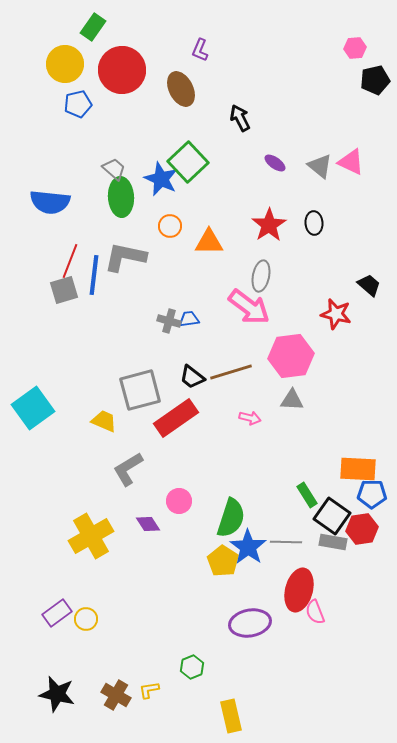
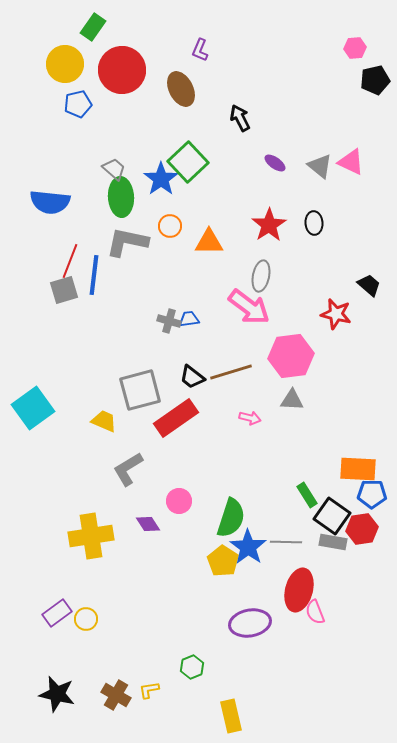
blue star at (161, 179): rotated 12 degrees clockwise
gray L-shape at (125, 257): moved 2 px right, 15 px up
yellow cross at (91, 536): rotated 21 degrees clockwise
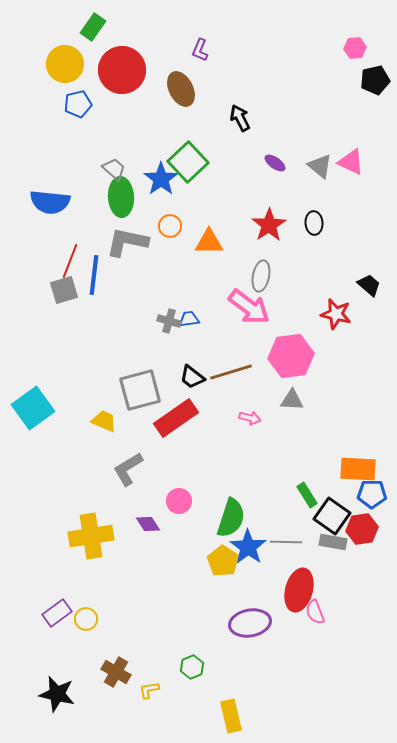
brown cross at (116, 695): moved 23 px up
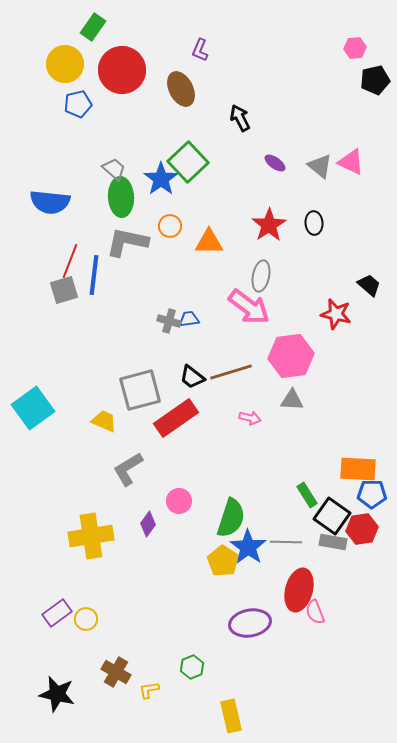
purple diamond at (148, 524): rotated 70 degrees clockwise
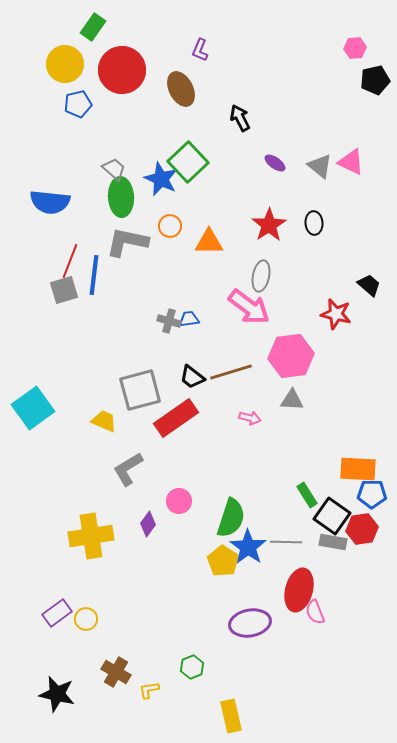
blue star at (161, 179): rotated 12 degrees counterclockwise
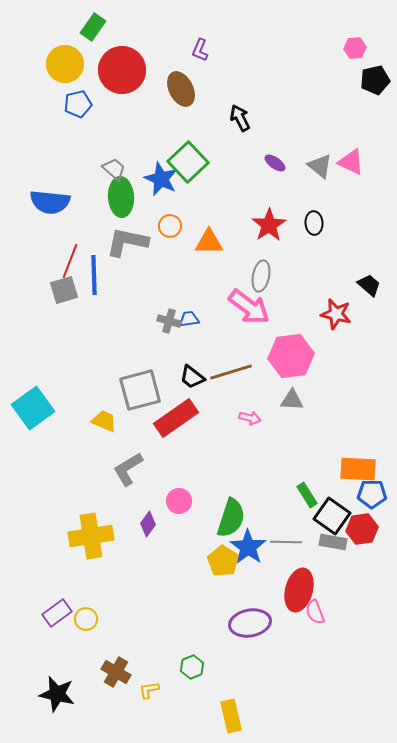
blue line at (94, 275): rotated 9 degrees counterclockwise
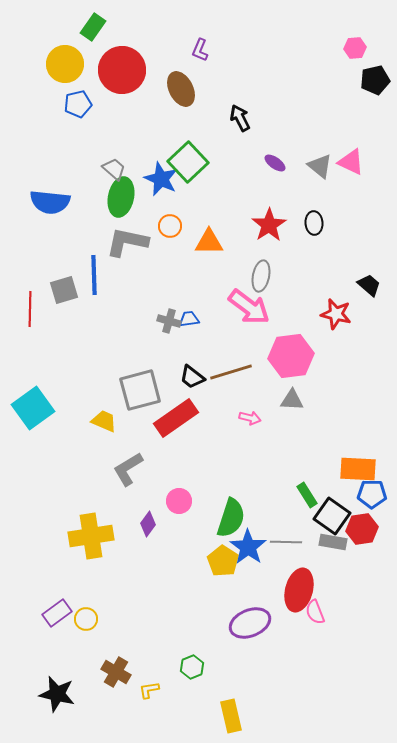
green ellipse at (121, 197): rotated 15 degrees clockwise
red line at (70, 261): moved 40 px left, 48 px down; rotated 20 degrees counterclockwise
purple ellipse at (250, 623): rotated 12 degrees counterclockwise
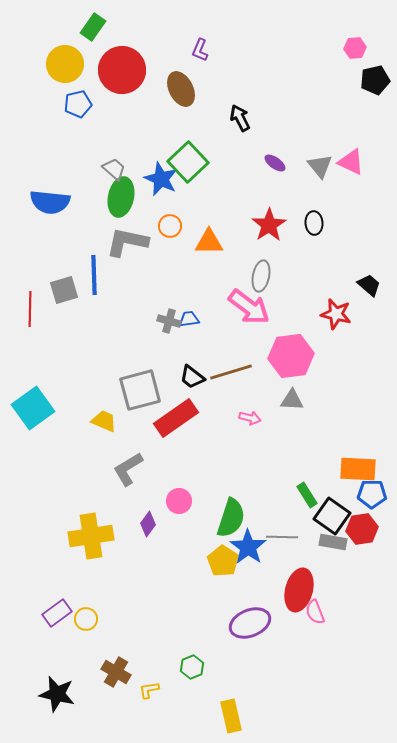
gray triangle at (320, 166): rotated 12 degrees clockwise
gray line at (286, 542): moved 4 px left, 5 px up
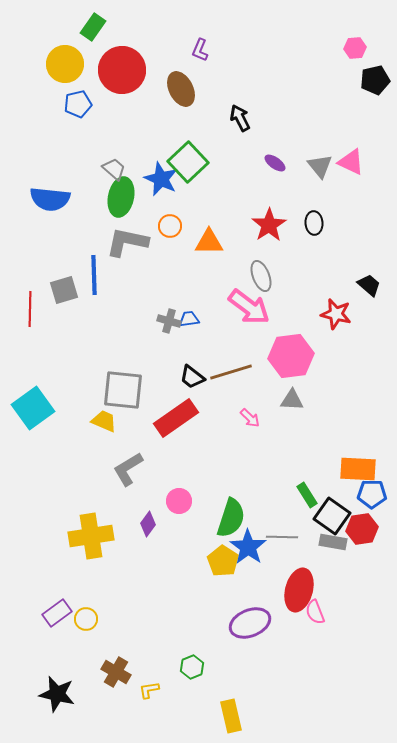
blue semicircle at (50, 202): moved 3 px up
gray ellipse at (261, 276): rotated 32 degrees counterclockwise
gray square at (140, 390): moved 17 px left; rotated 21 degrees clockwise
pink arrow at (250, 418): rotated 30 degrees clockwise
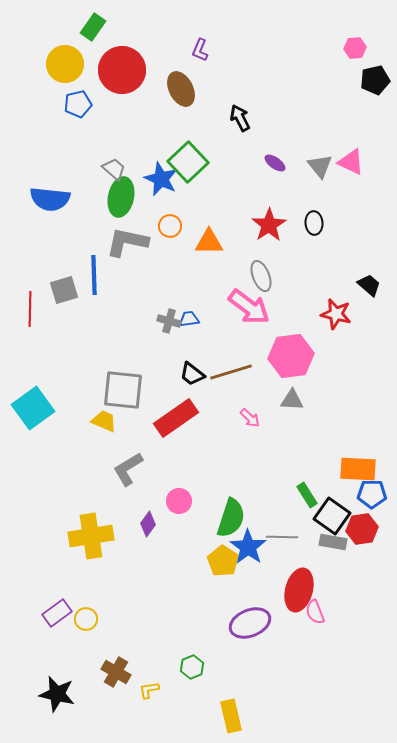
black trapezoid at (192, 377): moved 3 px up
